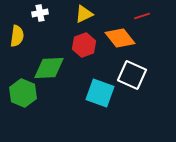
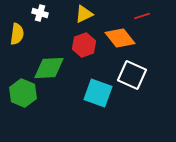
white cross: rotated 28 degrees clockwise
yellow semicircle: moved 2 px up
cyan square: moved 2 px left
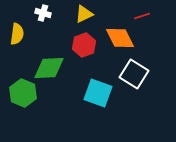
white cross: moved 3 px right
orange diamond: rotated 12 degrees clockwise
white square: moved 2 px right, 1 px up; rotated 8 degrees clockwise
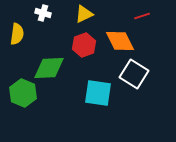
orange diamond: moved 3 px down
cyan square: rotated 12 degrees counterclockwise
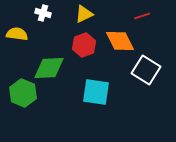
yellow semicircle: rotated 90 degrees counterclockwise
white square: moved 12 px right, 4 px up
cyan square: moved 2 px left, 1 px up
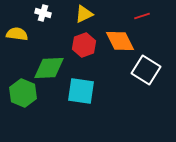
cyan square: moved 15 px left, 1 px up
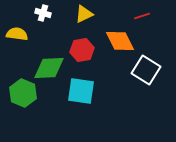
red hexagon: moved 2 px left, 5 px down; rotated 10 degrees clockwise
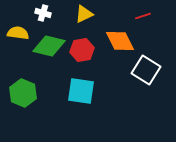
red line: moved 1 px right
yellow semicircle: moved 1 px right, 1 px up
green diamond: moved 22 px up; rotated 16 degrees clockwise
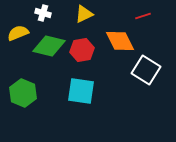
yellow semicircle: rotated 30 degrees counterclockwise
